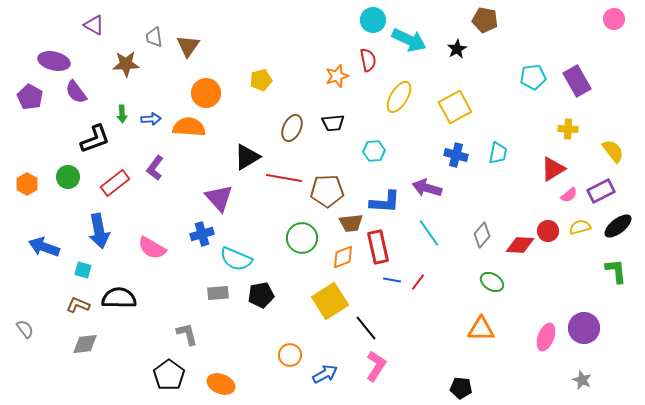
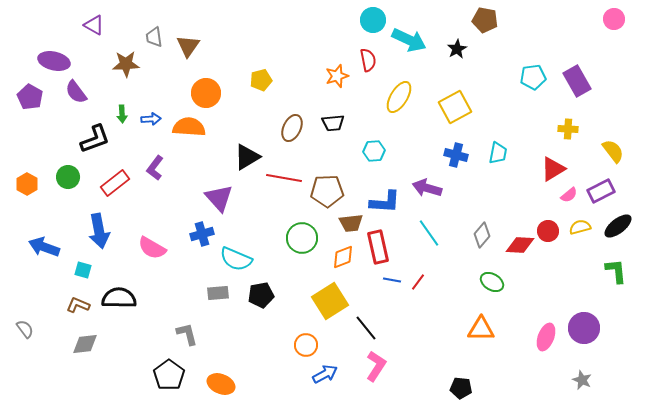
orange circle at (290, 355): moved 16 px right, 10 px up
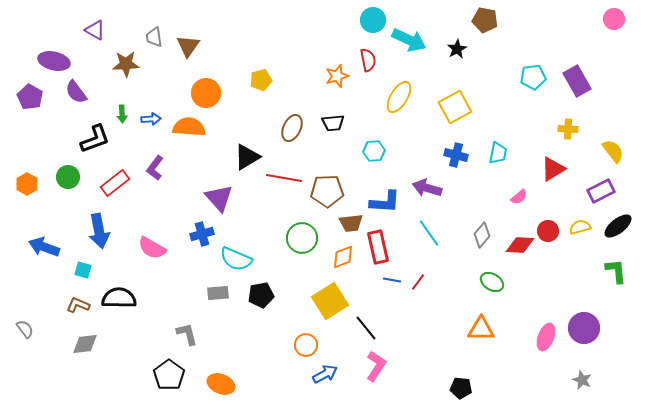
purple triangle at (94, 25): moved 1 px right, 5 px down
pink semicircle at (569, 195): moved 50 px left, 2 px down
